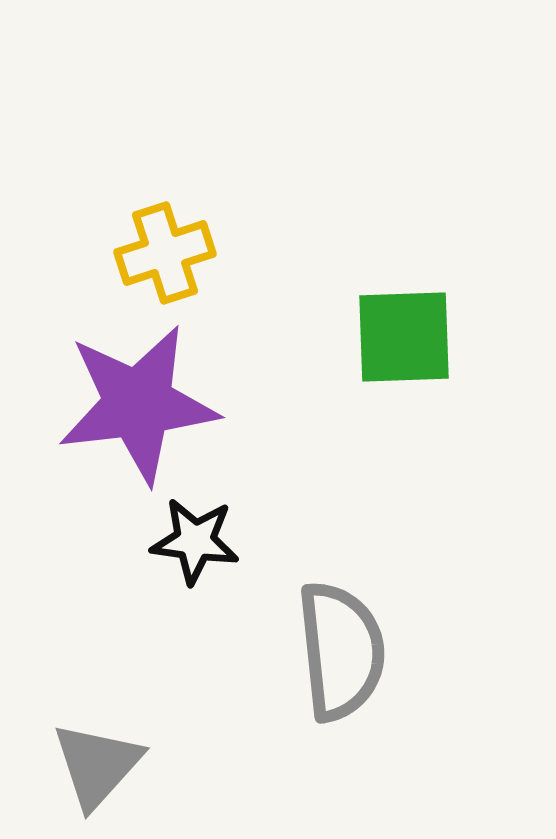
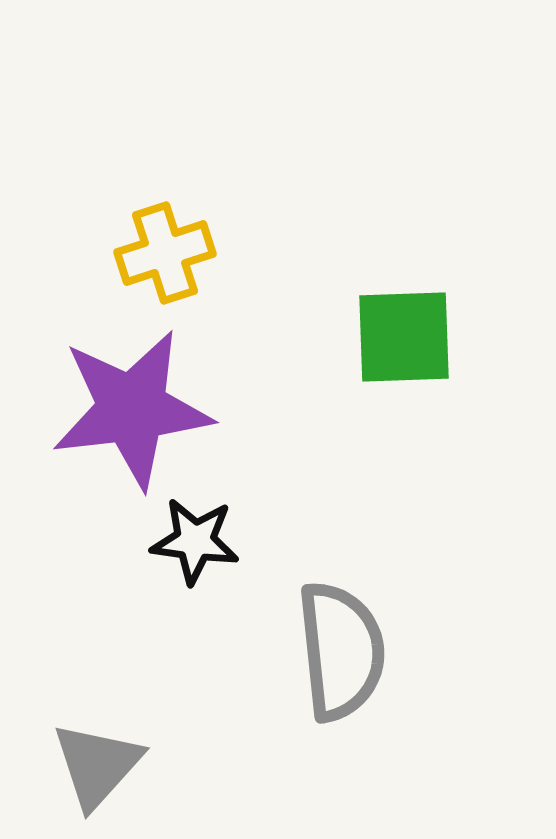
purple star: moved 6 px left, 5 px down
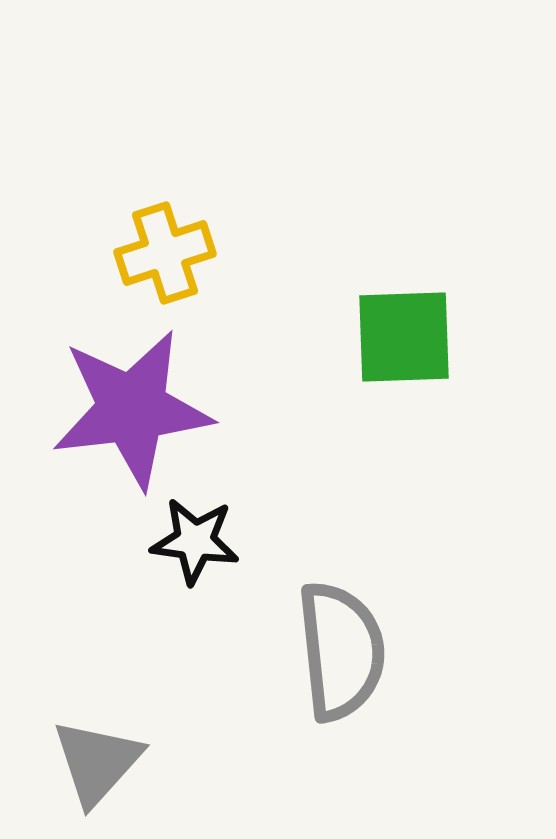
gray triangle: moved 3 px up
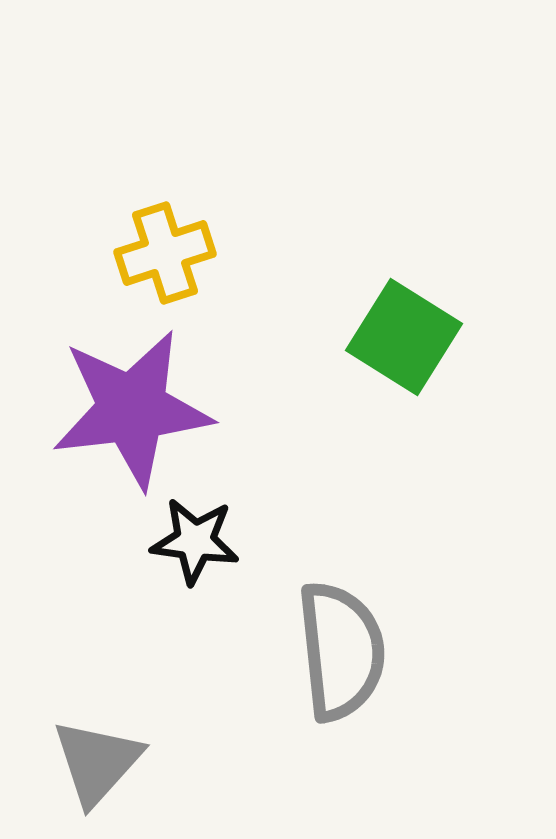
green square: rotated 34 degrees clockwise
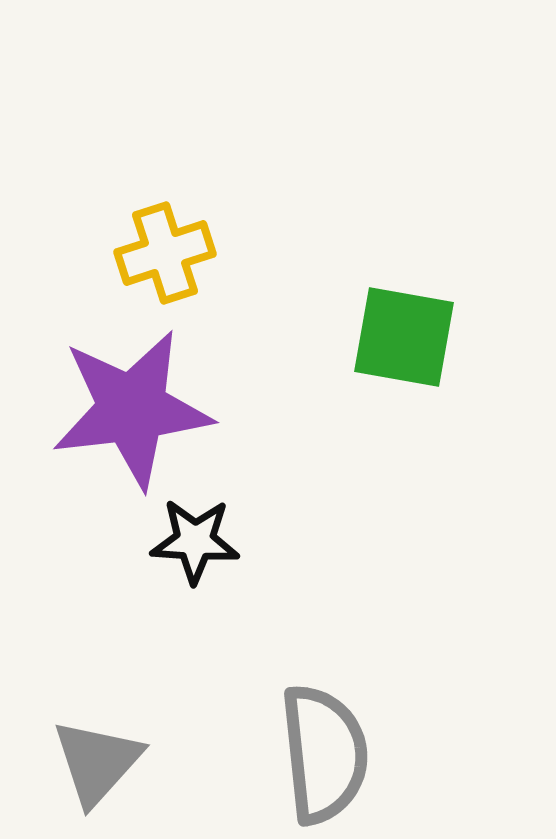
green square: rotated 22 degrees counterclockwise
black star: rotated 4 degrees counterclockwise
gray semicircle: moved 17 px left, 103 px down
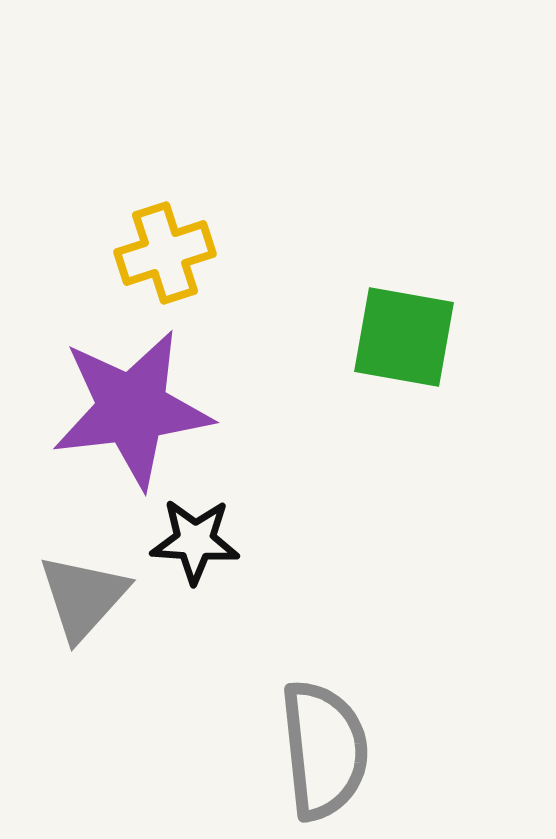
gray semicircle: moved 4 px up
gray triangle: moved 14 px left, 165 px up
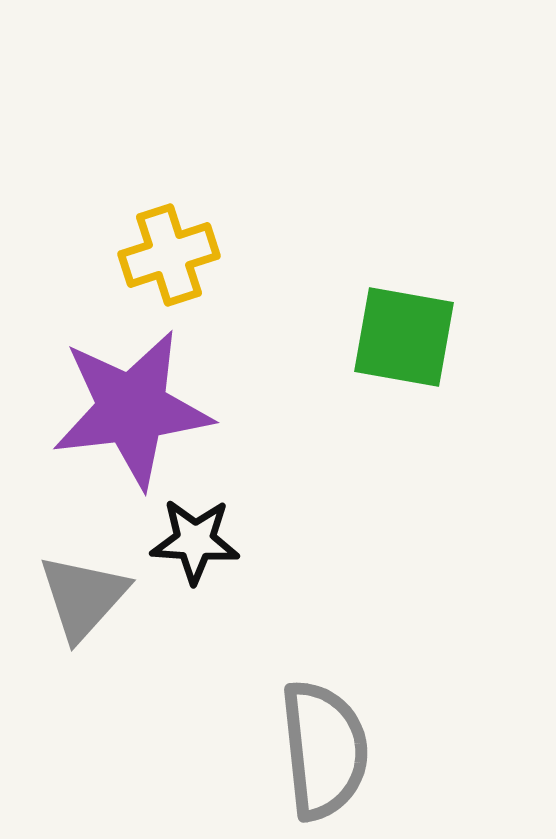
yellow cross: moved 4 px right, 2 px down
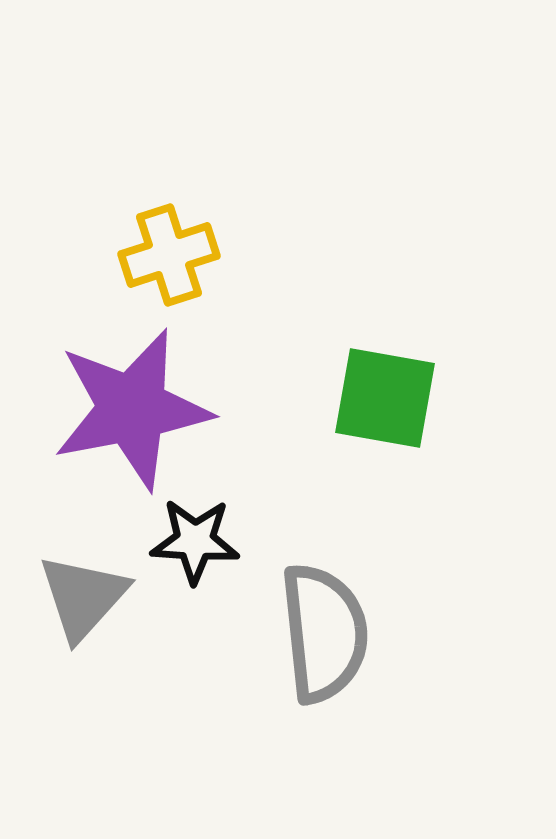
green square: moved 19 px left, 61 px down
purple star: rotated 4 degrees counterclockwise
gray semicircle: moved 117 px up
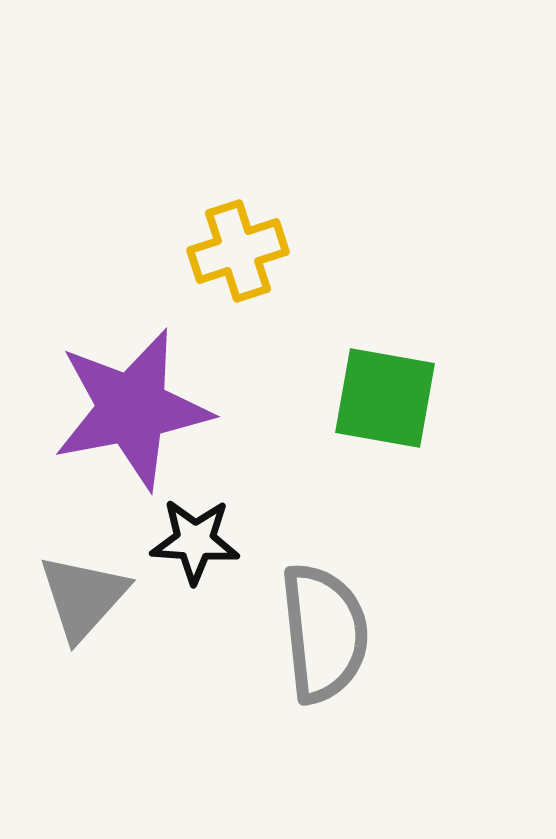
yellow cross: moved 69 px right, 4 px up
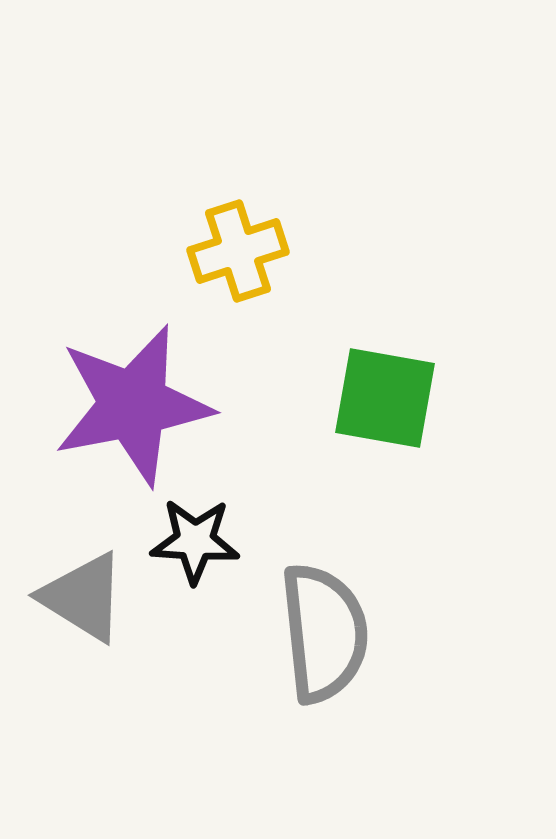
purple star: moved 1 px right, 4 px up
gray triangle: rotated 40 degrees counterclockwise
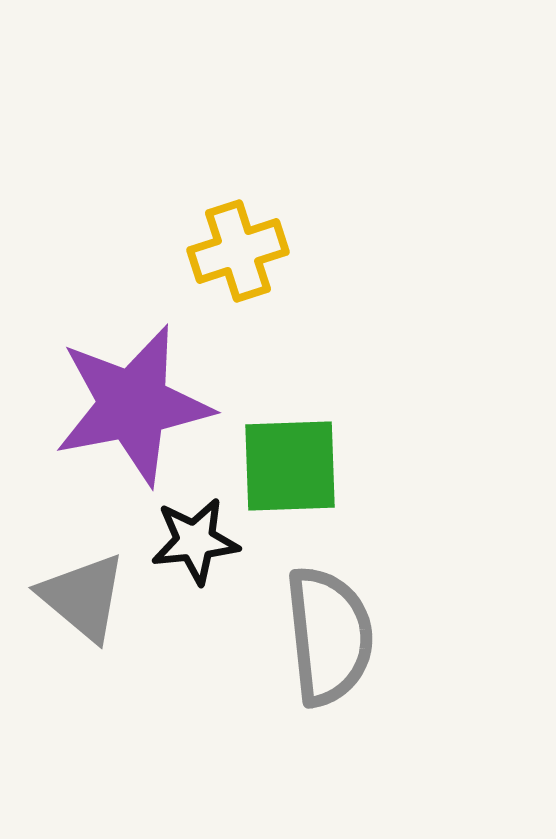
green square: moved 95 px left, 68 px down; rotated 12 degrees counterclockwise
black star: rotated 10 degrees counterclockwise
gray triangle: rotated 8 degrees clockwise
gray semicircle: moved 5 px right, 3 px down
